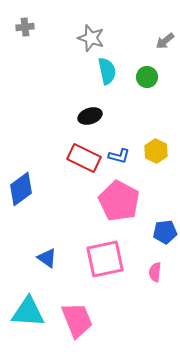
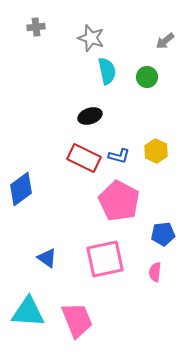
gray cross: moved 11 px right
blue pentagon: moved 2 px left, 2 px down
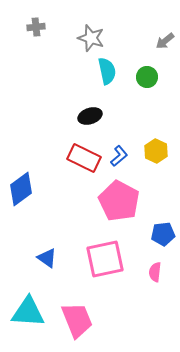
blue L-shape: rotated 55 degrees counterclockwise
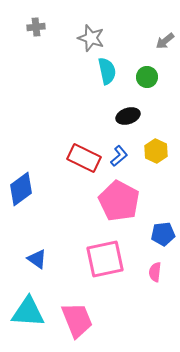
black ellipse: moved 38 px right
blue triangle: moved 10 px left, 1 px down
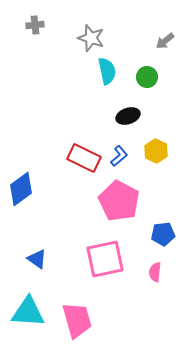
gray cross: moved 1 px left, 2 px up
pink trapezoid: rotated 6 degrees clockwise
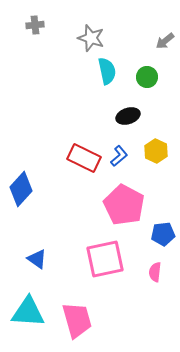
blue diamond: rotated 12 degrees counterclockwise
pink pentagon: moved 5 px right, 4 px down
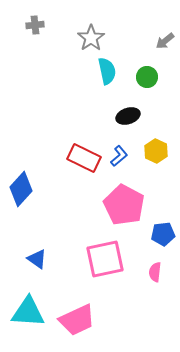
gray star: rotated 20 degrees clockwise
pink trapezoid: rotated 81 degrees clockwise
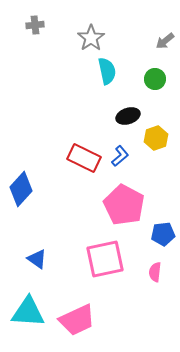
green circle: moved 8 px right, 2 px down
yellow hexagon: moved 13 px up; rotated 15 degrees clockwise
blue L-shape: moved 1 px right
